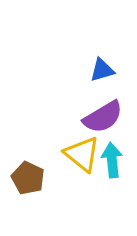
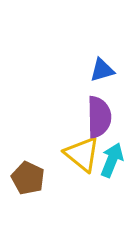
purple semicircle: moved 4 px left; rotated 60 degrees counterclockwise
cyan arrow: rotated 28 degrees clockwise
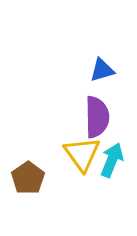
purple semicircle: moved 2 px left
yellow triangle: rotated 15 degrees clockwise
brown pentagon: rotated 12 degrees clockwise
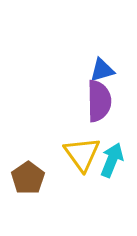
purple semicircle: moved 2 px right, 16 px up
